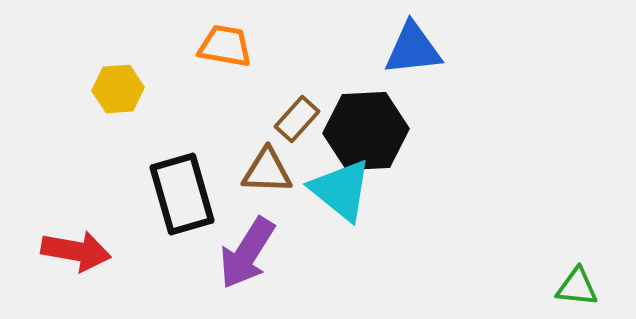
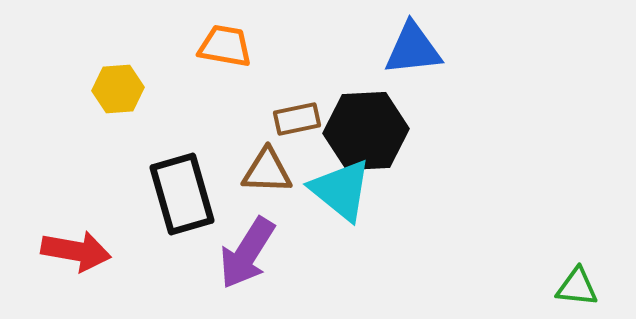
brown rectangle: rotated 36 degrees clockwise
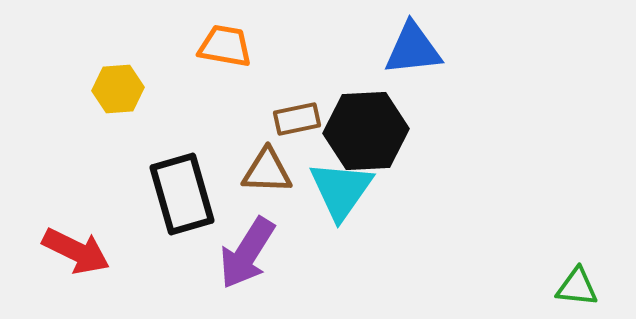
cyan triangle: rotated 26 degrees clockwise
red arrow: rotated 16 degrees clockwise
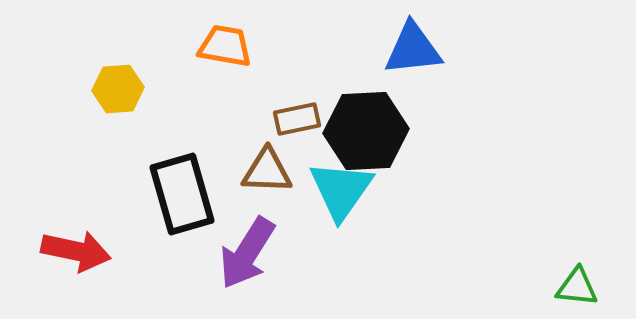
red arrow: rotated 14 degrees counterclockwise
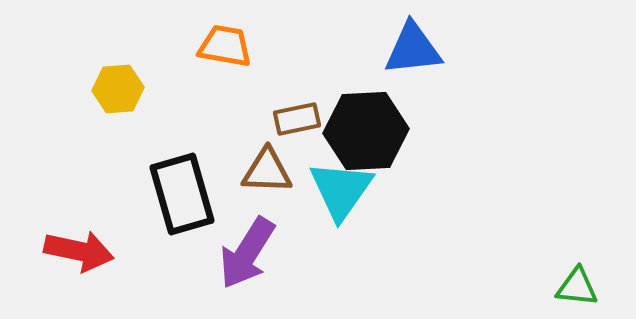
red arrow: moved 3 px right
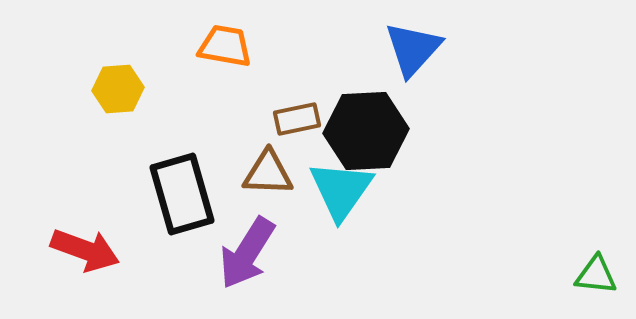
blue triangle: rotated 42 degrees counterclockwise
brown triangle: moved 1 px right, 2 px down
red arrow: moved 6 px right, 1 px up; rotated 8 degrees clockwise
green triangle: moved 19 px right, 12 px up
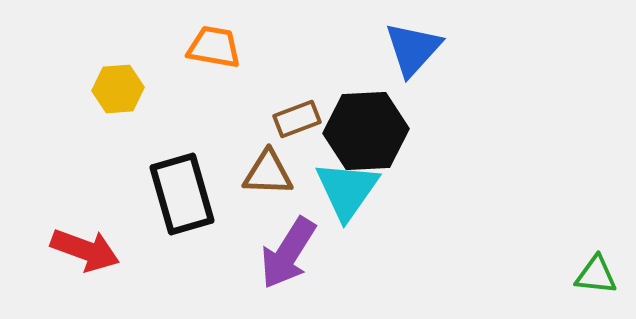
orange trapezoid: moved 11 px left, 1 px down
brown rectangle: rotated 9 degrees counterclockwise
cyan triangle: moved 6 px right
purple arrow: moved 41 px right
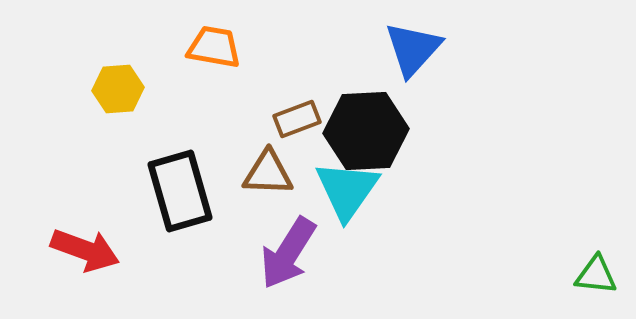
black rectangle: moved 2 px left, 3 px up
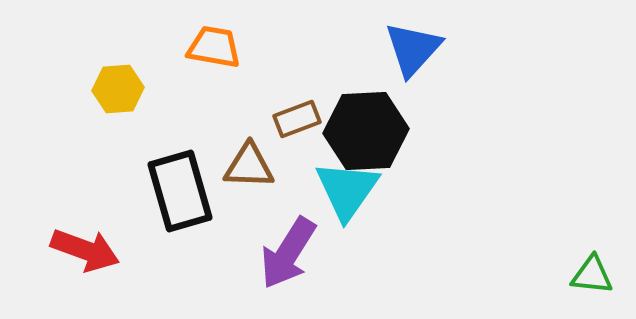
brown triangle: moved 19 px left, 7 px up
green triangle: moved 4 px left
